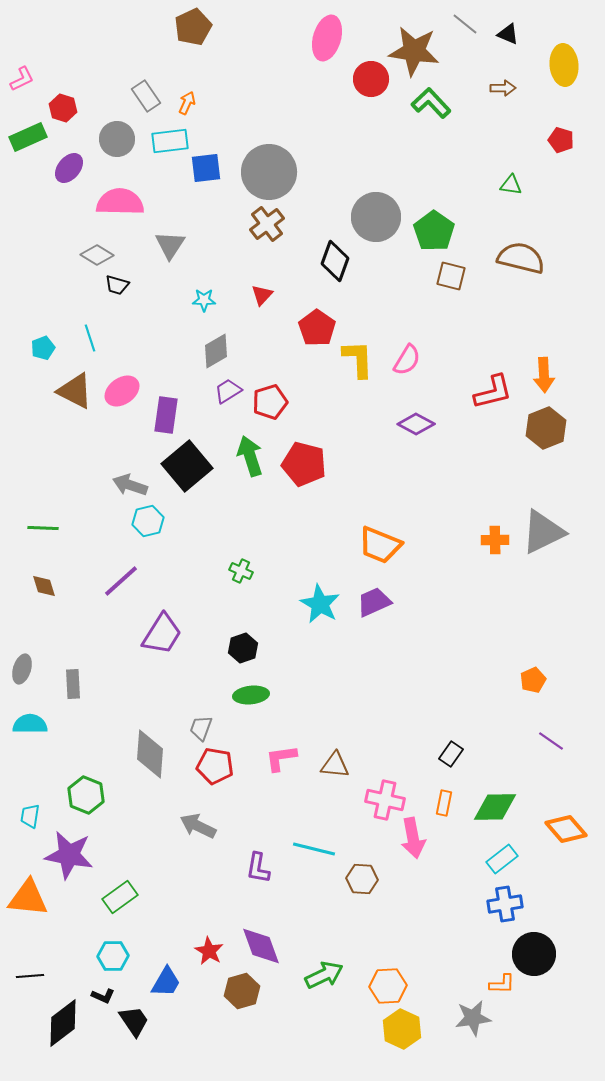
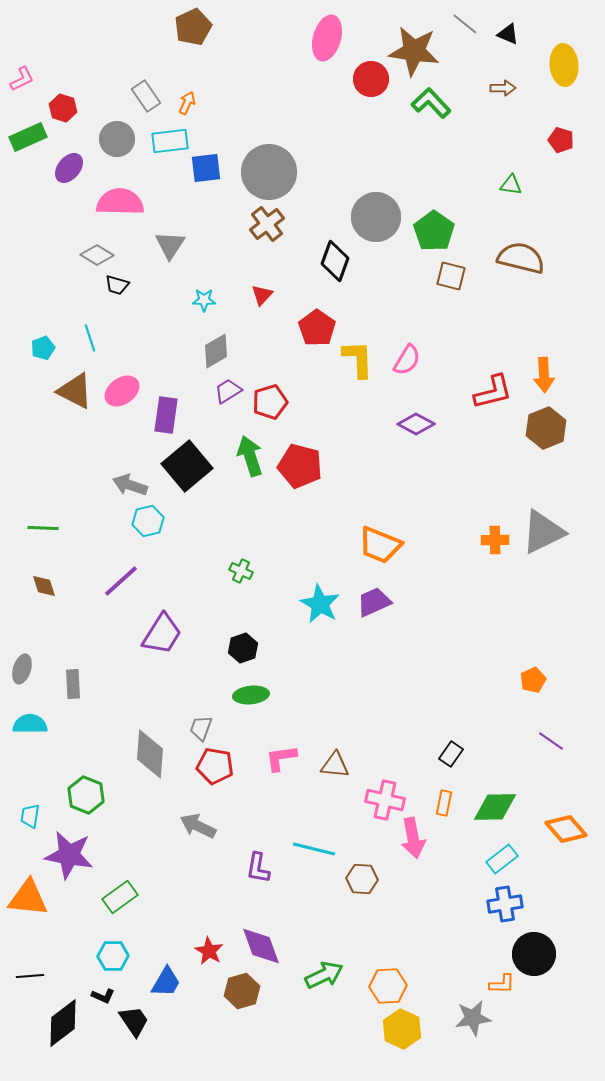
red pentagon at (304, 464): moved 4 px left, 2 px down
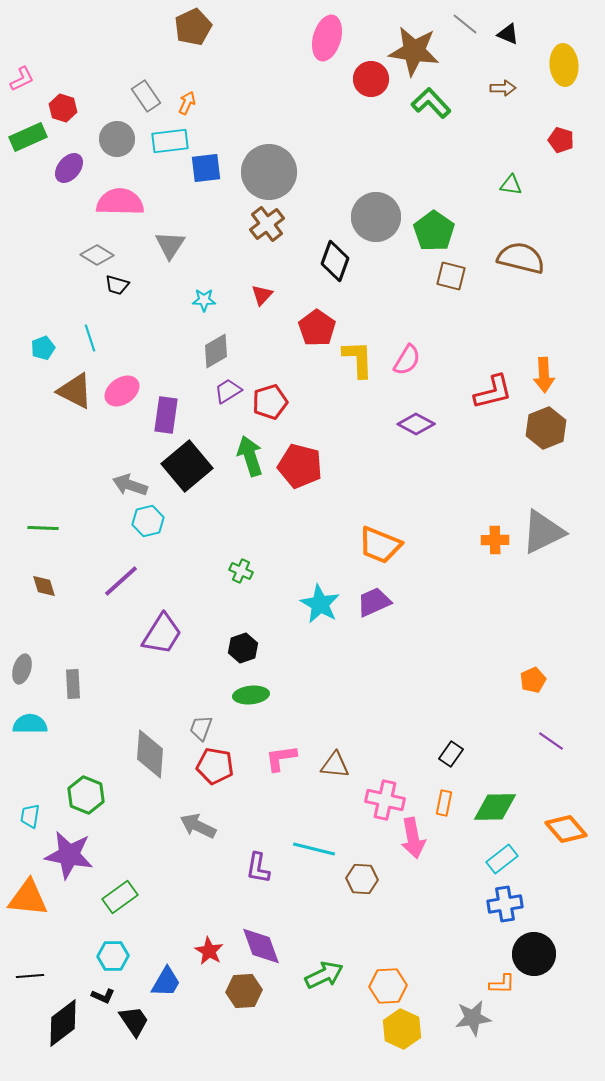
brown hexagon at (242, 991): moved 2 px right; rotated 12 degrees clockwise
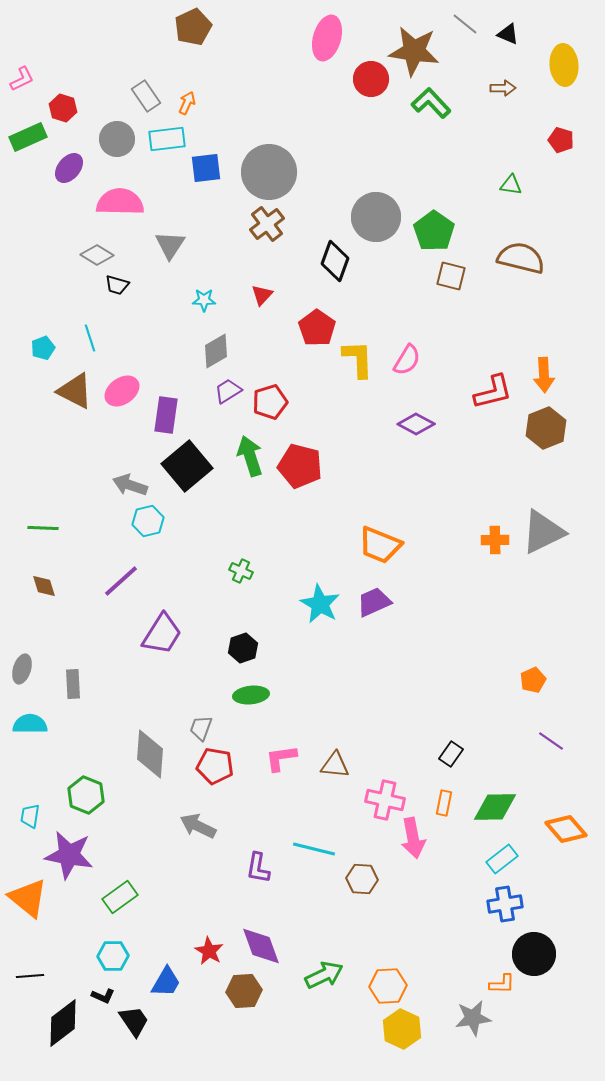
cyan rectangle at (170, 141): moved 3 px left, 2 px up
orange triangle at (28, 898): rotated 33 degrees clockwise
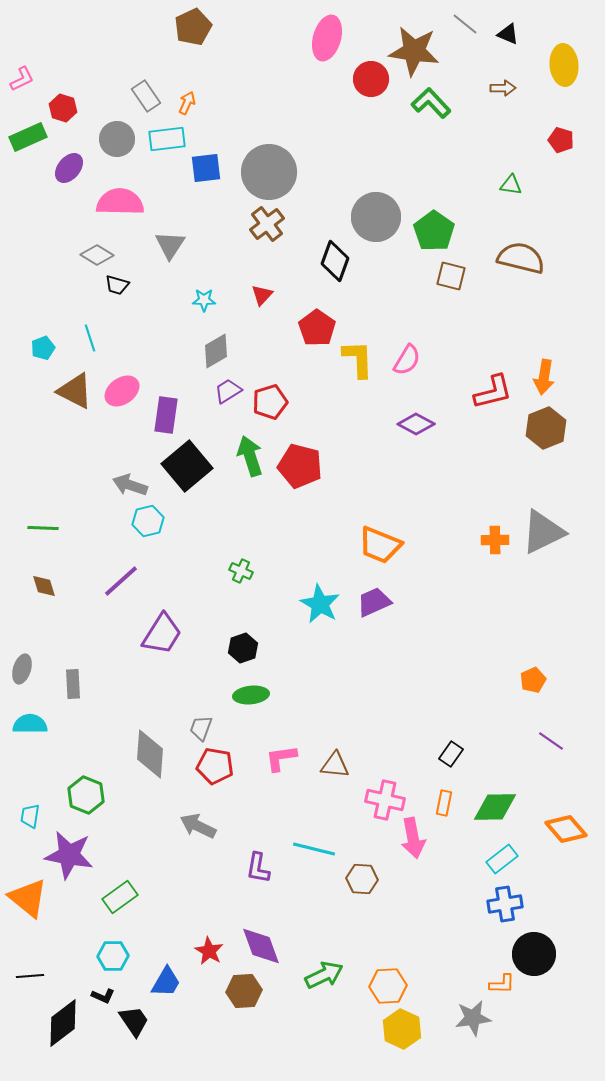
orange arrow at (544, 375): moved 2 px down; rotated 12 degrees clockwise
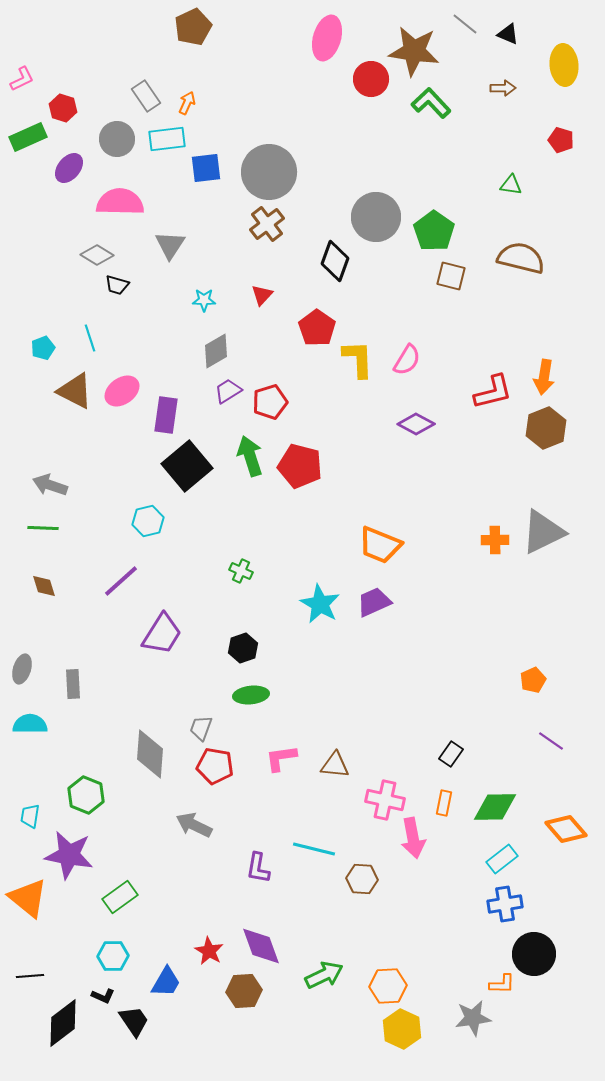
gray arrow at (130, 485): moved 80 px left
gray arrow at (198, 826): moved 4 px left, 1 px up
